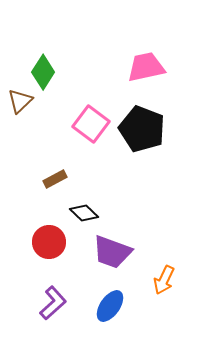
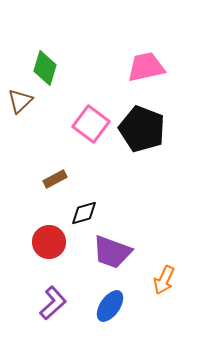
green diamond: moved 2 px right, 4 px up; rotated 16 degrees counterclockwise
black diamond: rotated 60 degrees counterclockwise
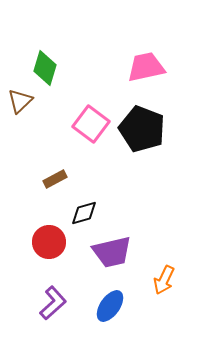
purple trapezoid: rotated 33 degrees counterclockwise
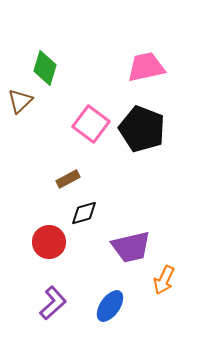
brown rectangle: moved 13 px right
purple trapezoid: moved 19 px right, 5 px up
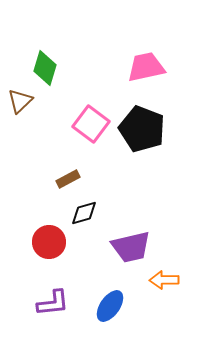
orange arrow: rotated 64 degrees clockwise
purple L-shape: rotated 36 degrees clockwise
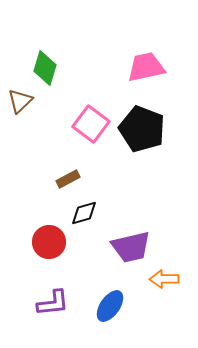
orange arrow: moved 1 px up
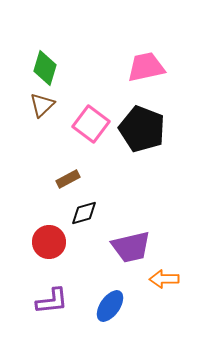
brown triangle: moved 22 px right, 4 px down
purple L-shape: moved 1 px left, 2 px up
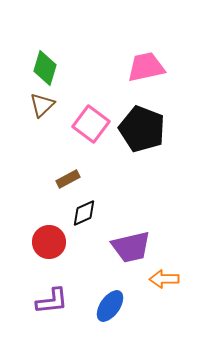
black diamond: rotated 8 degrees counterclockwise
